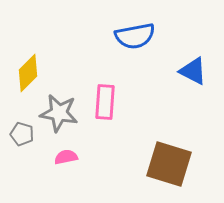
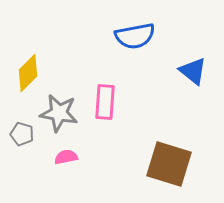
blue triangle: rotated 12 degrees clockwise
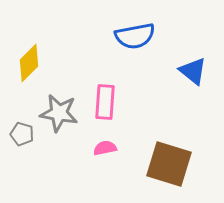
yellow diamond: moved 1 px right, 10 px up
pink semicircle: moved 39 px right, 9 px up
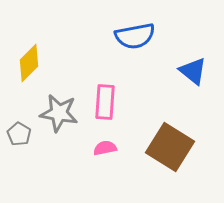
gray pentagon: moved 3 px left; rotated 15 degrees clockwise
brown square: moved 1 px right, 17 px up; rotated 15 degrees clockwise
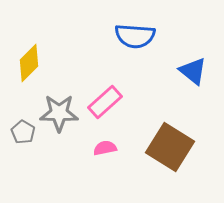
blue semicircle: rotated 15 degrees clockwise
pink rectangle: rotated 44 degrees clockwise
gray star: rotated 9 degrees counterclockwise
gray pentagon: moved 4 px right, 2 px up
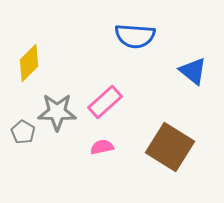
gray star: moved 2 px left, 1 px up
pink semicircle: moved 3 px left, 1 px up
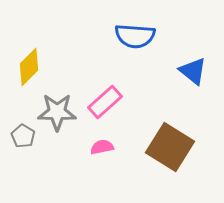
yellow diamond: moved 4 px down
gray pentagon: moved 4 px down
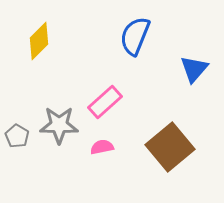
blue semicircle: rotated 108 degrees clockwise
yellow diamond: moved 10 px right, 26 px up
blue triangle: moved 1 px right, 2 px up; rotated 32 degrees clockwise
gray star: moved 2 px right, 13 px down
gray pentagon: moved 6 px left
brown square: rotated 18 degrees clockwise
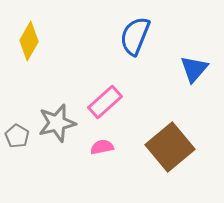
yellow diamond: moved 10 px left; rotated 15 degrees counterclockwise
gray star: moved 2 px left, 2 px up; rotated 15 degrees counterclockwise
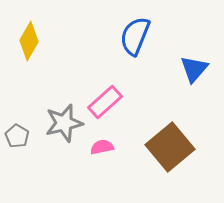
gray star: moved 7 px right
